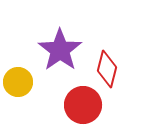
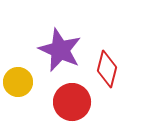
purple star: rotated 12 degrees counterclockwise
red circle: moved 11 px left, 3 px up
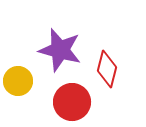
purple star: rotated 9 degrees counterclockwise
yellow circle: moved 1 px up
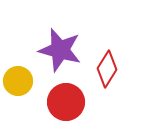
red diamond: rotated 18 degrees clockwise
red circle: moved 6 px left
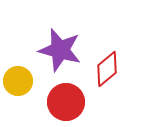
red diamond: rotated 18 degrees clockwise
